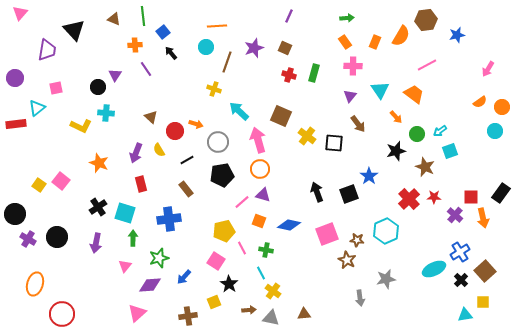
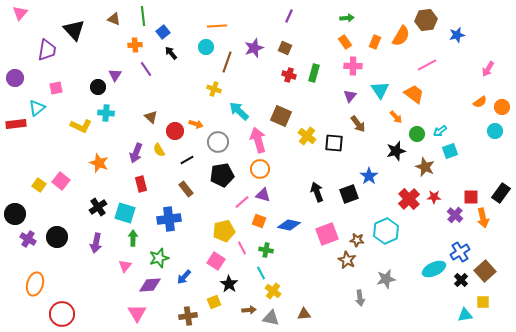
pink triangle at (137, 313): rotated 18 degrees counterclockwise
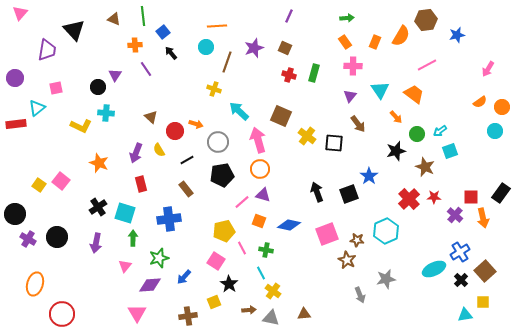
gray arrow at (360, 298): moved 3 px up; rotated 14 degrees counterclockwise
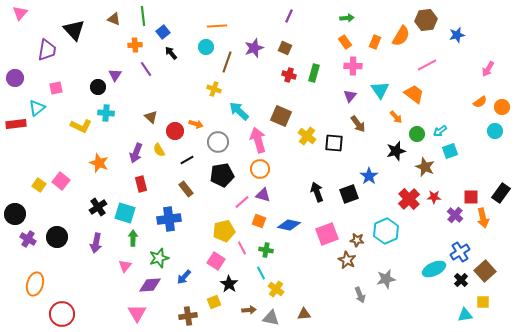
yellow cross at (273, 291): moved 3 px right, 2 px up
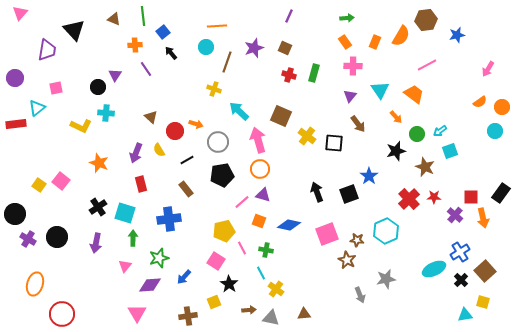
yellow square at (483, 302): rotated 16 degrees clockwise
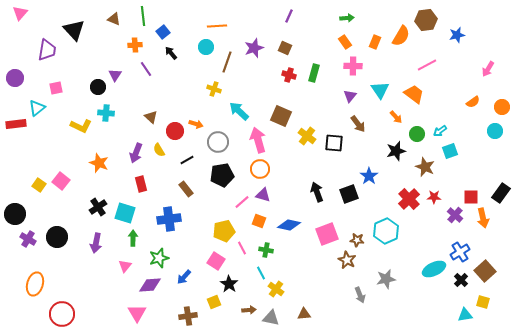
orange semicircle at (480, 102): moved 7 px left
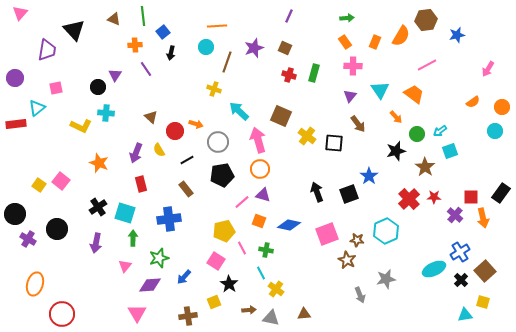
black arrow at (171, 53): rotated 128 degrees counterclockwise
brown star at (425, 167): rotated 12 degrees clockwise
black circle at (57, 237): moved 8 px up
